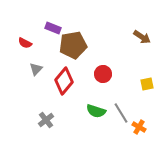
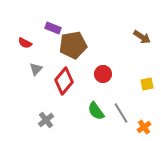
green semicircle: rotated 36 degrees clockwise
orange cross: moved 5 px right; rotated 24 degrees clockwise
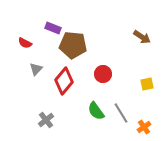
brown pentagon: rotated 16 degrees clockwise
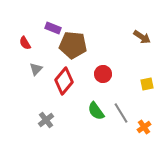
red semicircle: rotated 32 degrees clockwise
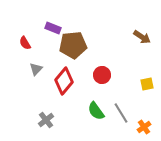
brown pentagon: rotated 12 degrees counterclockwise
red circle: moved 1 px left, 1 px down
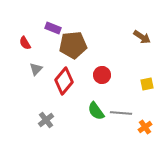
gray line: rotated 55 degrees counterclockwise
orange cross: moved 1 px right
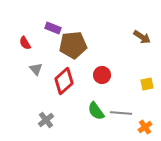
gray triangle: rotated 24 degrees counterclockwise
red diamond: rotated 8 degrees clockwise
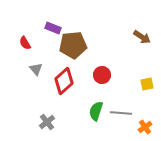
green semicircle: rotated 54 degrees clockwise
gray cross: moved 1 px right, 2 px down
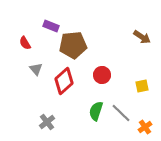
purple rectangle: moved 2 px left, 2 px up
yellow square: moved 5 px left, 2 px down
gray line: rotated 40 degrees clockwise
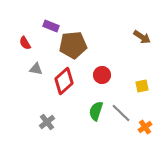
gray triangle: rotated 40 degrees counterclockwise
